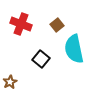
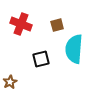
brown square: rotated 24 degrees clockwise
cyan semicircle: rotated 16 degrees clockwise
black square: rotated 36 degrees clockwise
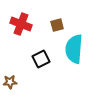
black square: rotated 12 degrees counterclockwise
brown star: rotated 24 degrees clockwise
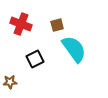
cyan semicircle: rotated 140 degrees clockwise
black square: moved 6 px left
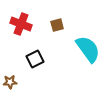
cyan semicircle: moved 14 px right
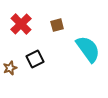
red cross: rotated 25 degrees clockwise
brown star: moved 14 px up; rotated 16 degrees counterclockwise
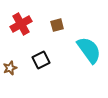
red cross: rotated 15 degrees clockwise
cyan semicircle: moved 1 px right, 1 px down
black square: moved 6 px right, 1 px down
